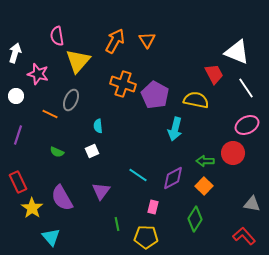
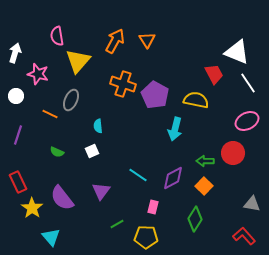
white line: moved 2 px right, 5 px up
pink ellipse: moved 4 px up
purple semicircle: rotated 8 degrees counterclockwise
green line: rotated 72 degrees clockwise
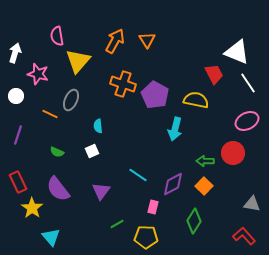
purple diamond: moved 6 px down
purple semicircle: moved 4 px left, 9 px up
green diamond: moved 1 px left, 2 px down
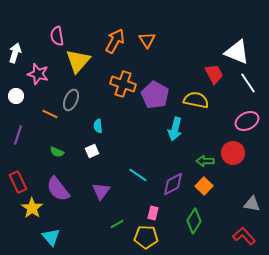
pink rectangle: moved 6 px down
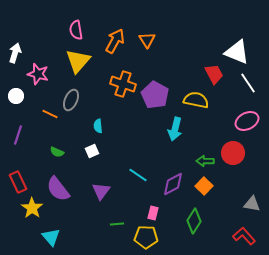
pink semicircle: moved 19 px right, 6 px up
green line: rotated 24 degrees clockwise
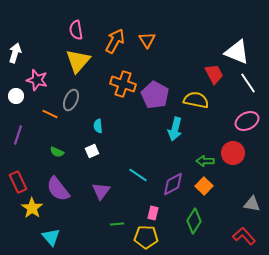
pink star: moved 1 px left, 6 px down
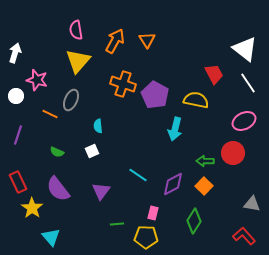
white triangle: moved 8 px right, 3 px up; rotated 16 degrees clockwise
pink ellipse: moved 3 px left
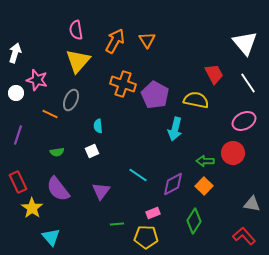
white triangle: moved 6 px up; rotated 12 degrees clockwise
white circle: moved 3 px up
green semicircle: rotated 32 degrees counterclockwise
pink rectangle: rotated 56 degrees clockwise
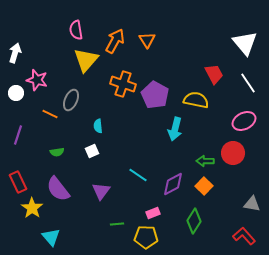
yellow triangle: moved 8 px right, 1 px up
